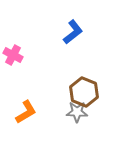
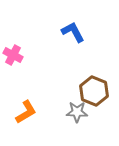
blue L-shape: rotated 80 degrees counterclockwise
brown hexagon: moved 10 px right, 1 px up
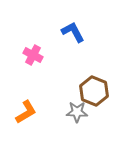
pink cross: moved 20 px right
